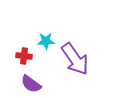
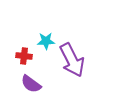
purple arrow: moved 3 px left, 1 px down; rotated 8 degrees clockwise
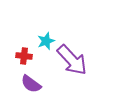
cyan star: rotated 18 degrees counterclockwise
purple arrow: rotated 16 degrees counterclockwise
